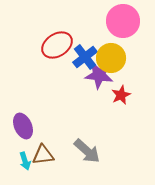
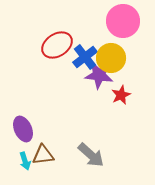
purple ellipse: moved 3 px down
gray arrow: moved 4 px right, 4 px down
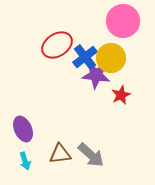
purple star: moved 3 px left
brown triangle: moved 17 px right, 1 px up
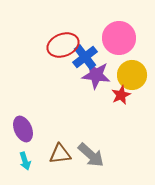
pink circle: moved 4 px left, 17 px down
red ellipse: moved 6 px right; rotated 12 degrees clockwise
yellow circle: moved 21 px right, 17 px down
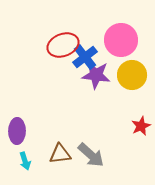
pink circle: moved 2 px right, 2 px down
red star: moved 20 px right, 31 px down
purple ellipse: moved 6 px left, 2 px down; rotated 25 degrees clockwise
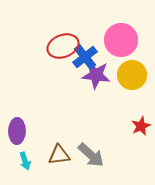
red ellipse: moved 1 px down
brown triangle: moved 1 px left, 1 px down
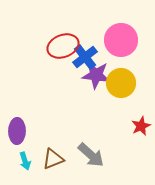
yellow circle: moved 11 px left, 8 px down
brown triangle: moved 6 px left, 4 px down; rotated 15 degrees counterclockwise
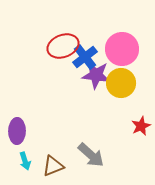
pink circle: moved 1 px right, 9 px down
brown triangle: moved 7 px down
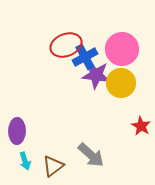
red ellipse: moved 3 px right, 1 px up
blue cross: rotated 10 degrees clockwise
red star: rotated 18 degrees counterclockwise
brown triangle: rotated 15 degrees counterclockwise
